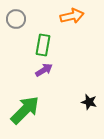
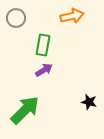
gray circle: moved 1 px up
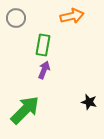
purple arrow: rotated 36 degrees counterclockwise
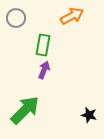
orange arrow: rotated 15 degrees counterclockwise
black star: moved 13 px down
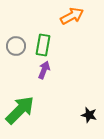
gray circle: moved 28 px down
green arrow: moved 5 px left
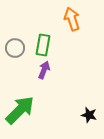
orange arrow: moved 3 px down; rotated 80 degrees counterclockwise
gray circle: moved 1 px left, 2 px down
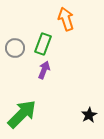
orange arrow: moved 6 px left
green rectangle: moved 1 px up; rotated 10 degrees clockwise
green arrow: moved 2 px right, 4 px down
black star: rotated 28 degrees clockwise
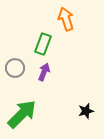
gray circle: moved 20 px down
purple arrow: moved 2 px down
black star: moved 3 px left, 4 px up; rotated 14 degrees clockwise
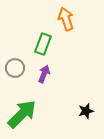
purple arrow: moved 2 px down
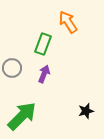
orange arrow: moved 2 px right, 3 px down; rotated 15 degrees counterclockwise
gray circle: moved 3 px left
green arrow: moved 2 px down
